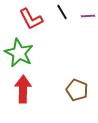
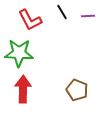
red L-shape: moved 1 px left, 1 px down
green star: rotated 24 degrees counterclockwise
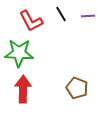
black line: moved 1 px left, 2 px down
red L-shape: moved 1 px right, 1 px down
brown pentagon: moved 2 px up
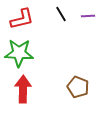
red L-shape: moved 9 px left, 2 px up; rotated 75 degrees counterclockwise
brown pentagon: moved 1 px right, 1 px up
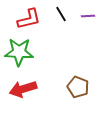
red L-shape: moved 7 px right
green star: moved 1 px up
red arrow: rotated 108 degrees counterclockwise
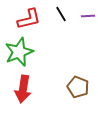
green star: rotated 24 degrees counterclockwise
red arrow: rotated 64 degrees counterclockwise
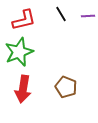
red L-shape: moved 5 px left, 1 px down
brown pentagon: moved 12 px left
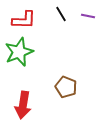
purple line: rotated 16 degrees clockwise
red L-shape: rotated 15 degrees clockwise
red arrow: moved 16 px down
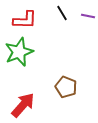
black line: moved 1 px right, 1 px up
red L-shape: moved 1 px right
red arrow: rotated 148 degrees counterclockwise
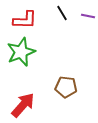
green star: moved 2 px right
brown pentagon: rotated 15 degrees counterclockwise
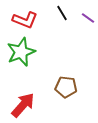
purple line: moved 2 px down; rotated 24 degrees clockwise
red L-shape: rotated 20 degrees clockwise
